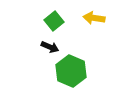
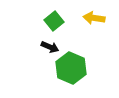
green hexagon: moved 3 px up
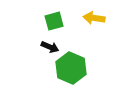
green square: rotated 24 degrees clockwise
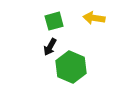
black arrow: rotated 96 degrees clockwise
green hexagon: moved 1 px up
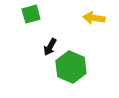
green square: moved 23 px left, 7 px up
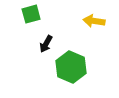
yellow arrow: moved 3 px down
black arrow: moved 4 px left, 3 px up
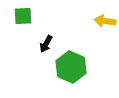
green square: moved 8 px left, 2 px down; rotated 12 degrees clockwise
yellow arrow: moved 11 px right
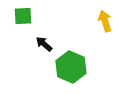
yellow arrow: rotated 65 degrees clockwise
black arrow: moved 2 px left; rotated 102 degrees clockwise
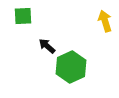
black arrow: moved 3 px right, 2 px down
green hexagon: rotated 12 degrees clockwise
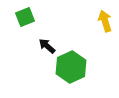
green square: moved 2 px right, 1 px down; rotated 18 degrees counterclockwise
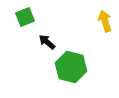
black arrow: moved 4 px up
green hexagon: rotated 20 degrees counterclockwise
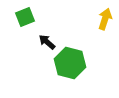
yellow arrow: moved 2 px up; rotated 35 degrees clockwise
green hexagon: moved 1 px left, 4 px up
